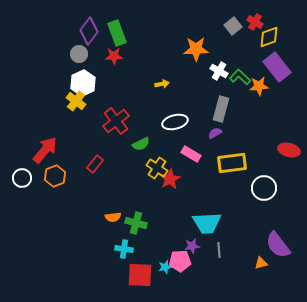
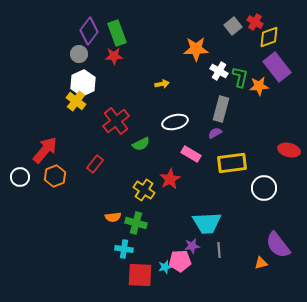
green L-shape at (240, 77): rotated 60 degrees clockwise
yellow cross at (157, 168): moved 13 px left, 22 px down
white circle at (22, 178): moved 2 px left, 1 px up
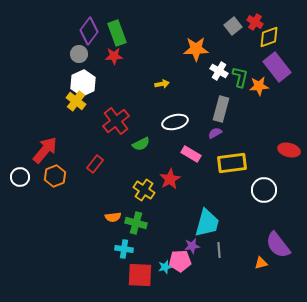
white circle at (264, 188): moved 2 px down
cyan trapezoid at (207, 223): rotated 72 degrees counterclockwise
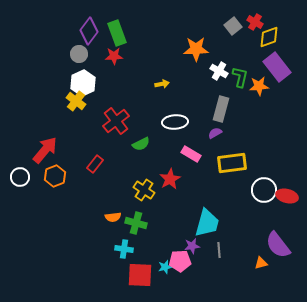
white ellipse at (175, 122): rotated 10 degrees clockwise
red ellipse at (289, 150): moved 2 px left, 46 px down
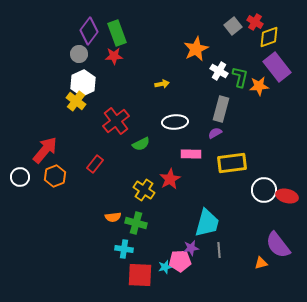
orange star at (196, 49): rotated 25 degrees counterclockwise
pink rectangle at (191, 154): rotated 30 degrees counterclockwise
purple star at (192, 246): moved 1 px left, 2 px down
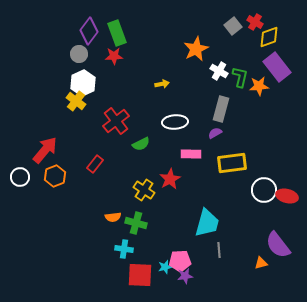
purple star at (191, 248): moved 6 px left, 28 px down
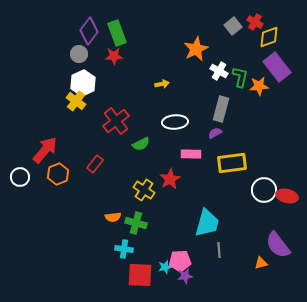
orange hexagon at (55, 176): moved 3 px right, 2 px up
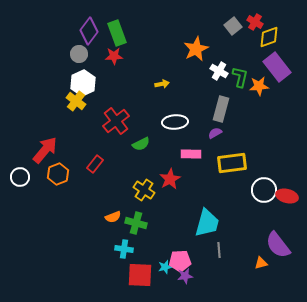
orange semicircle at (113, 217): rotated 14 degrees counterclockwise
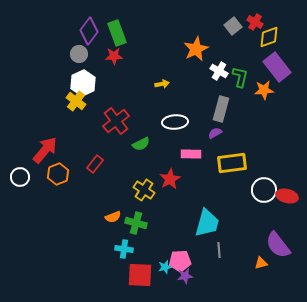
orange star at (259, 86): moved 5 px right, 4 px down
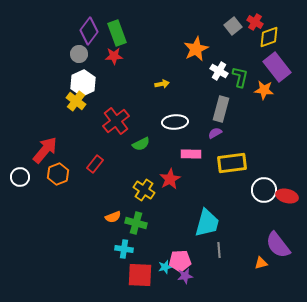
orange star at (264, 90): rotated 12 degrees clockwise
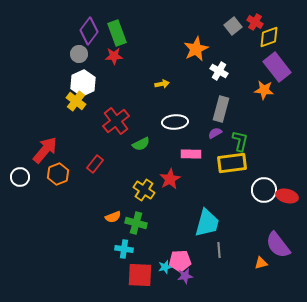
green L-shape at (240, 77): moved 64 px down
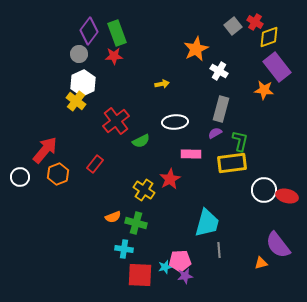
green semicircle at (141, 144): moved 3 px up
